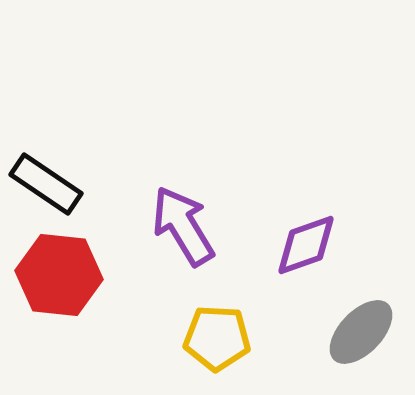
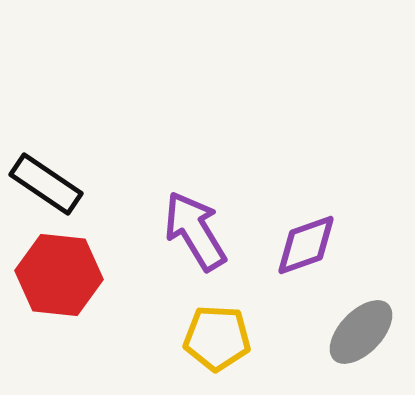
purple arrow: moved 12 px right, 5 px down
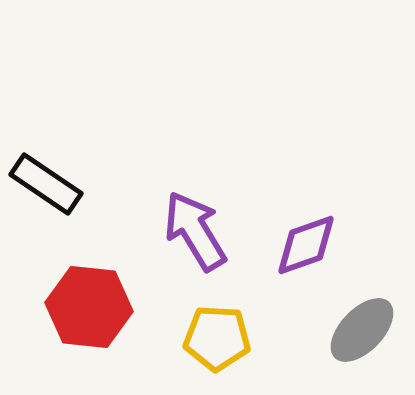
red hexagon: moved 30 px right, 32 px down
gray ellipse: moved 1 px right, 2 px up
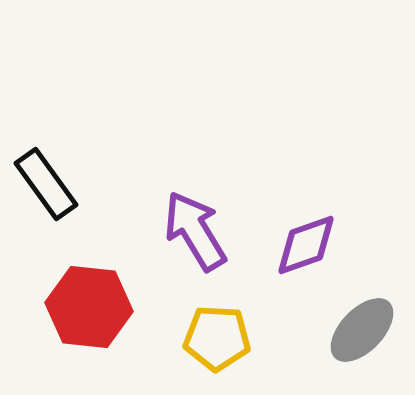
black rectangle: rotated 20 degrees clockwise
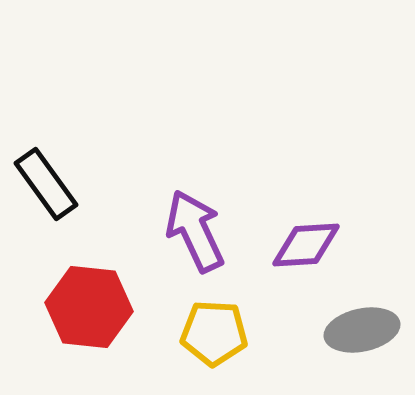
purple arrow: rotated 6 degrees clockwise
purple diamond: rotated 16 degrees clockwise
gray ellipse: rotated 34 degrees clockwise
yellow pentagon: moved 3 px left, 5 px up
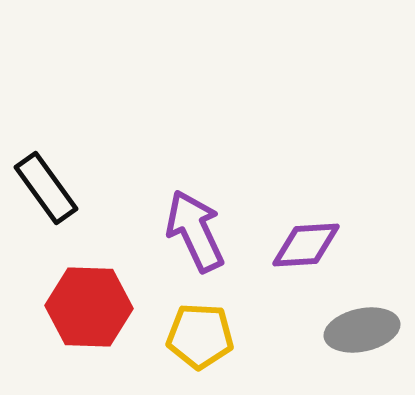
black rectangle: moved 4 px down
red hexagon: rotated 4 degrees counterclockwise
yellow pentagon: moved 14 px left, 3 px down
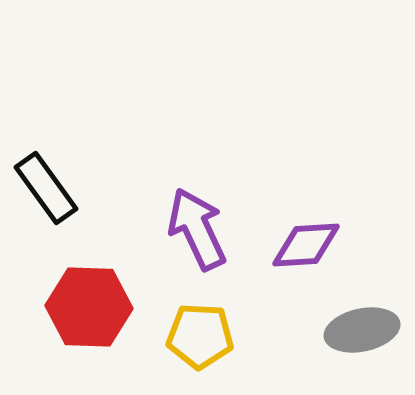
purple arrow: moved 2 px right, 2 px up
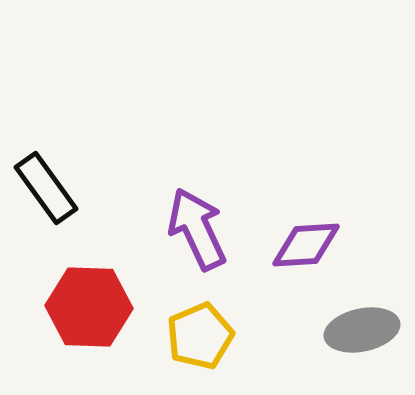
yellow pentagon: rotated 26 degrees counterclockwise
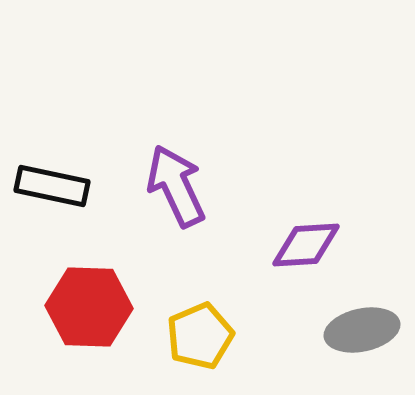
black rectangle: moved 6 px right, 2 px up; rotated 42 degrees counterclockwise
purple arrow: moved 21 px left, 43 px up
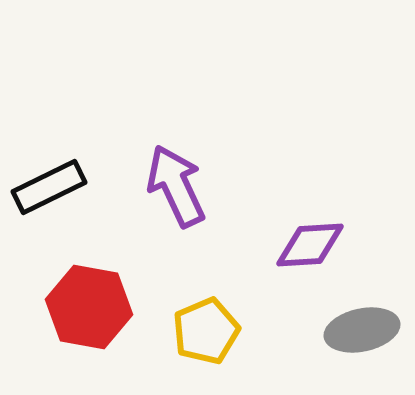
black rectangle: moved 3 px left, 1 px down; rotated 38 degrees counterclockwise
purple diamond: moved 4 px right
red hexagon: rotated 8 degrees clockwise
yellow pentagon: moved 6 px right, 5 px up
